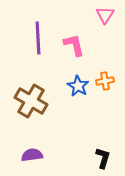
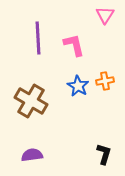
black L-shape: moved 1 px right, 4 px up
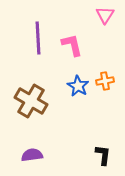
pink L-shape: moved 2 px left
black L-shape: moved 1 px left, 1 px down; rotated 10 degrees counterclockwise
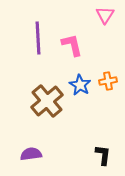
orange cross: moved 3 px right
blue star: moved 2 px right, 1 px up
brown cross: moved 16 px right; rotated 20 degrees clockwise
purple semicircle: moved 1 px left, 1 px up
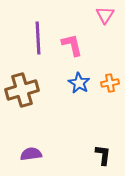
orange cross: moved 2 px right, 2 px down
blue star: moved 1 px left, 2 px up
brown cross: moved 25 px left, 11 px up; rotated 24 degrees clockwise
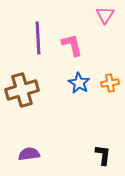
purple semicircle: moved 2 px left
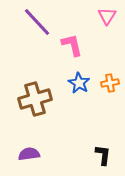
pink triangle: moved 2 px right, 1 px down
purple line: moved 1 px left, 16 px up; rotated 40 degrees counterclockwise
brown cross: moved 13 px right, 9 px down
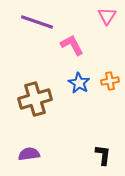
purple line: rotated 28 degrees counterclockwise
pink L-shape: rotated 15 degrees counterclockwise
orange cross: moved 2 px up
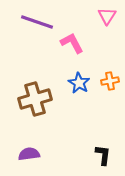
pink L-shape: moved 2 px up
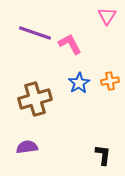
purple line: moved 2 px left, 11 px down
pink L-shape: moved 2 px left, 1 px down
blue star: rotated 10 degrees clockwise
purple semicircle: moved 2 px left, 7 px up
